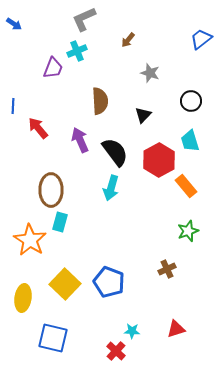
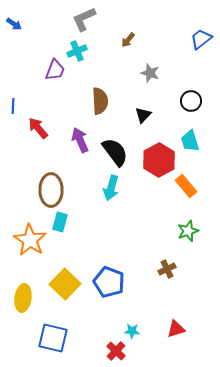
purple trapezoid: moved 2 px right, 2 px down
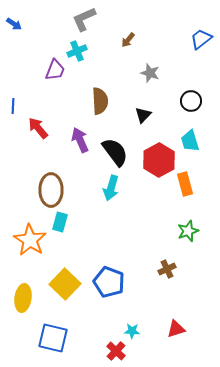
orange rectangle: moved 1 px left, 2 px up; rotated 25 degrees clockwise
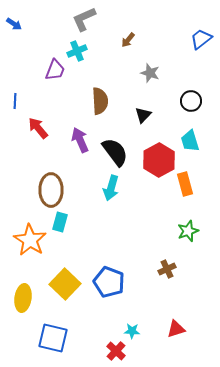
blue line: moved 2 px right, 5 px up
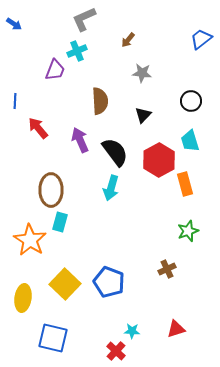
gray star: moved 8 px left; rotated 12 degrees counterclockwise
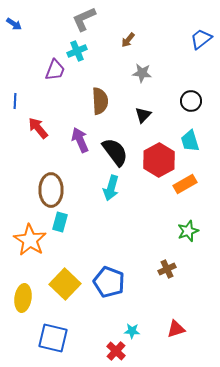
orange rectangle: rotated 75 degrees clockwise
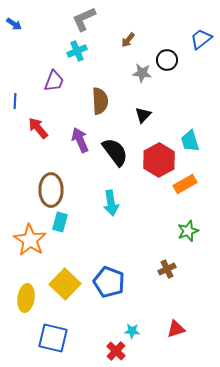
purple trapezoid: moved 1 px left, 11 px down
black circle: moved 24 px left, 41 px up
cyan arrow: moved 15 px down; rotated 25 degrees counterclockwise
yellow ellipse: moved 3 px right
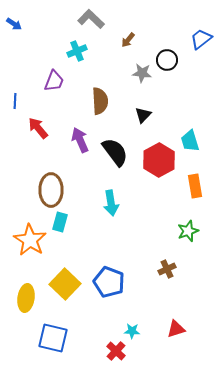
gray L-shape: moved 7 px right; rotated 68 degrees clockwise
orange rectangle: moved 10 px right, 2 px down; rotated 70 degrees counterclockwise
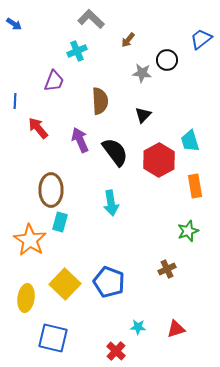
cyan star: moved 6 px right, 4 px up
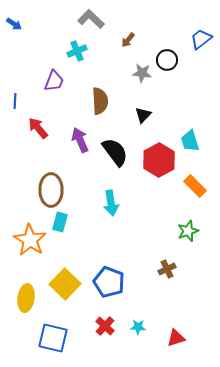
orange rectangle: rotated 35 degrees counterclockwise
red triangle: moved 9 px down
red cross: moved 11 px left, 25 px up
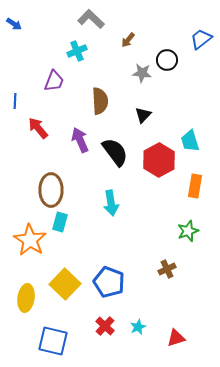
orange rectangle: rotated 55 degrees clockwise
cyan star: rotated 28 degrees counterclockwise
blue square: moved 3 px down
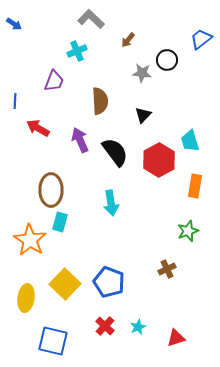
red arrow: rotated 20 degrees counterclockwise
